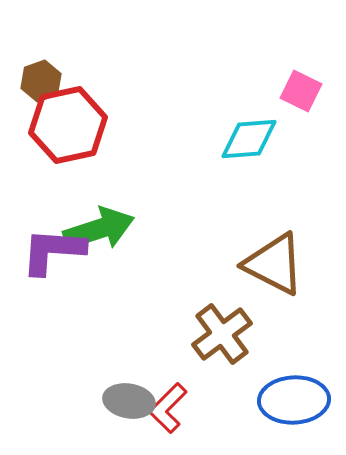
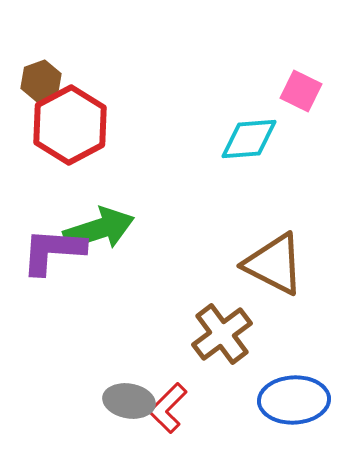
red hexagon: moved 2 px right; rotated 16 degrees counterclockwise
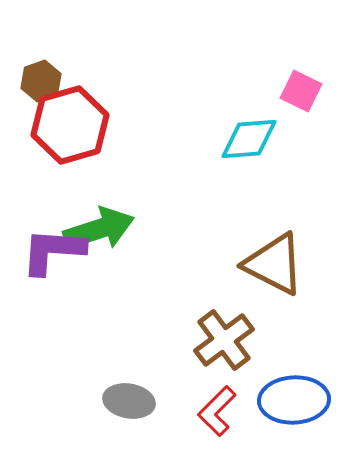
red hexagon: rotated 12 degrees clockwise
brown cross: moved 2 px right, 6 px down
red L-shape: moved 49 px right, 3 px down
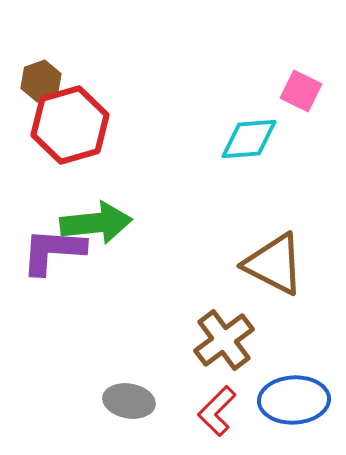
green arrow: moved 3 px left, 6 px up; rotated 12 degrees clockwise
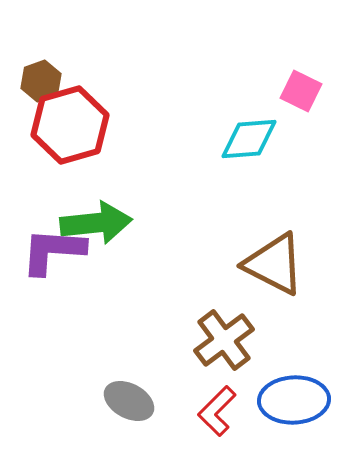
gray ellipse: rotated 18 degrees clockwise
